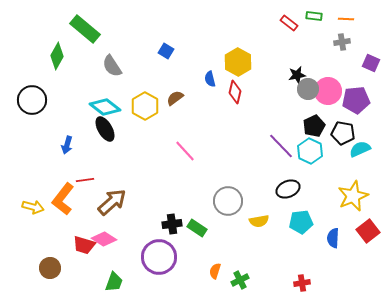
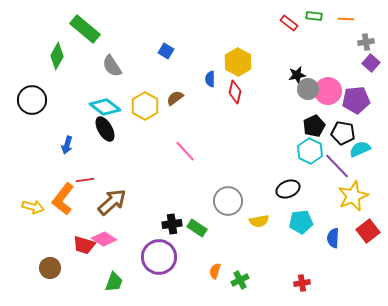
gray cross at (342, 42): moved 24 px right
purple square at (371, 63): rotated 18 degrees clockwise
blue semicircle at (210, 79): rotated 14 degrees clockwise
purple line at (281, 146): moved 56 px right, 20 px down
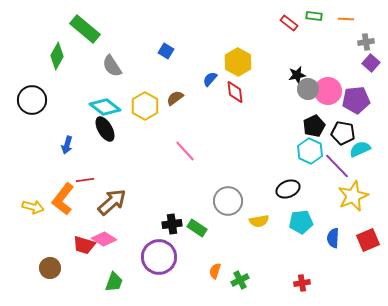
blue semicircle at (210, 79): rotated 42 degrees clockwise
red diamond at (235, 92): rotated 20 degrees counterclockwise
red square at (368, 231): moved 9 px down; rotated 15 degrees clockwise
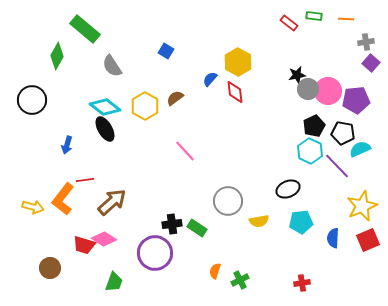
yellow star at (353, 196): moved 9 px right, 10 px down
purple circle at (159, 257): moved 4 px left, 4 px up
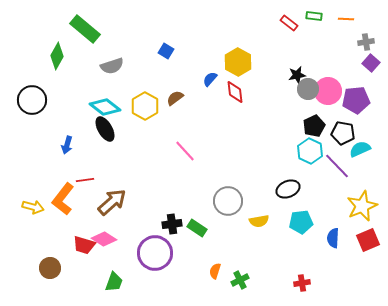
gray semicircle at (112, 66): rotated 75 degrees counterclockwise
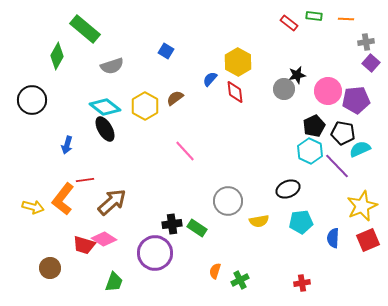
gray circle at (308, 89): moved 24 px left
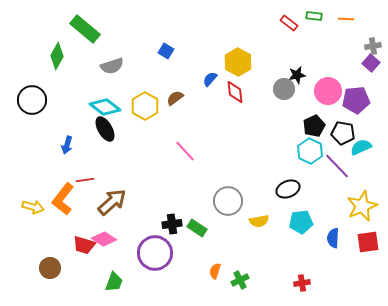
gray cross at (366, 42): moved 7 px right, 4 px down
cyan semicircle at (360, 149): moved 1 px right, 2 px up
red square at (368, 240): moved 2 px down; rotated 15 degrees clockwise
